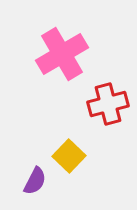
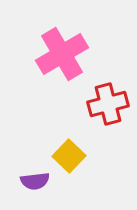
purple semicircle: rotated 56 degrees clockwise
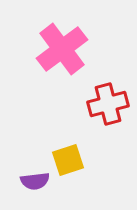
pink cross: moved 5 px up; rotated 6 degrees counterclockwise
yellow square: moved 1 px left, 4 px down; rotated 28 degrees clockwise
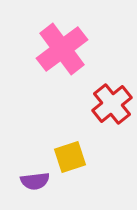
red cross: moved 4 px right; rotated 24 degrees counterclockwise
yellow square: moved 2 px right, 3 px up
